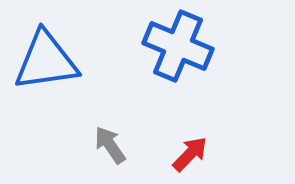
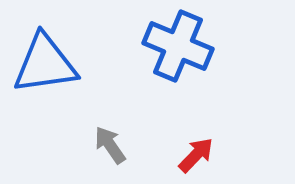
blue triangle: moved 1 px left, 3 px down
red arrow: moved 6 px right, 1 px down
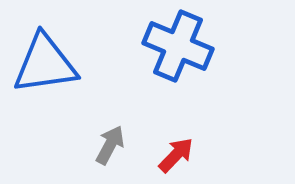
gray arrow: rotated 63 degrees clockwise
red arrow: moved 20 px left
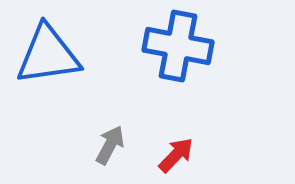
blue cross: rotated 12 degrees counterclockwise
blue triangle: moved 3 px right, 9 px up
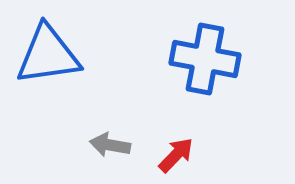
blue cross: moved 27 px right, 13 px down
gray arrow: rotated 108 degrees counterclockwise
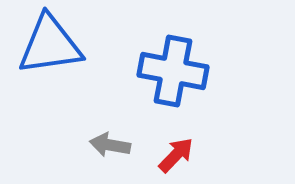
blue triangle: moved 2 px right, 10 px up
blue cross: moved 32 px left, 12 px down
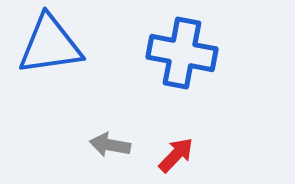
blue cross: moved 9 px right, 18 px up
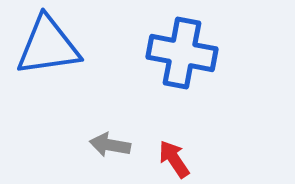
blue triangle: moved 2 px left, 1 px down
red arrow: moved 2 px left, 4 px down; rotated 78 degrees counterclockwise
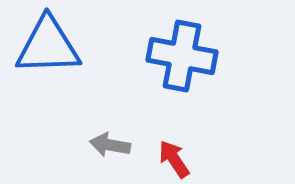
blue triangle: rotated 6 degrees clockwise
blue cross: moved 3 px down
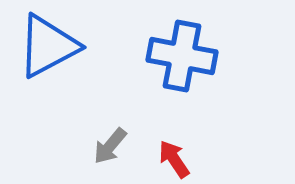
blue triangle: rotated 26 degrees counterclockwise
gray arrow: moved 1 px down; rotated 60 degrees counterclockwise
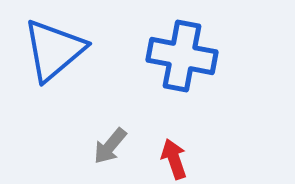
blue triangle: moved 6 px right, 4 px down; rotated 12 degrees counterclockwise
red arrow: rotated 15 degrees clockwise
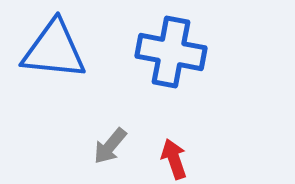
blue triangle: rotated 46 degrees clockwise
blue cross: moved 11 px left, 4 px up
